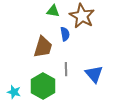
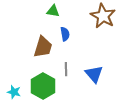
brown star: moved 21 px right
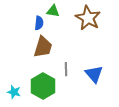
brown star: moved 15 px left, 2 px down
blue semicircle: moved 26 px left, 11 px up; rotated 16 degrees clockwise
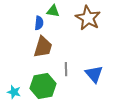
green hexagon: rotated 20 degrees clockwise
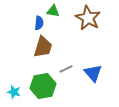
gray line: rotated 64 degrees clockwise
blue triangle: moved 1 px left, 1 px up
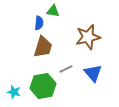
brown star: moved 19 px down; rotated 30 degrees clockwise
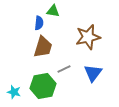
gray line: moved 2 px left
blue triangle: rotated 18 degrees clockwise
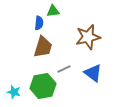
green triangle: rotated 16 degrees counterclockwise
blue triangle: rotated 30 degrees counterclockwise
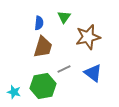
green triangle: moved 11 px right, 6 px down; rotated 48 degrees counterclockwise
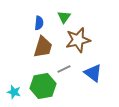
brown star: moved 10 px left, 3 px down
